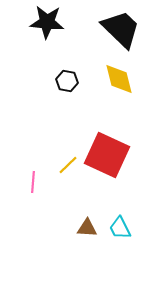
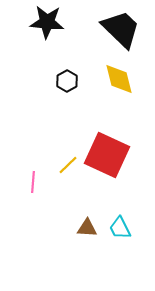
black hexagon: rotated 20 degrees clockwise
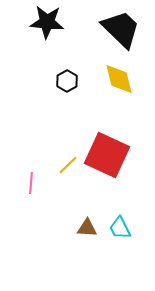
pink line: moved 2 px left, 1 px down
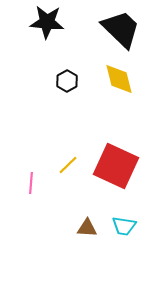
red square: moved 9 px right, 11 px down
cyan trapezoid: moved 4 px right, 2 px up; rotated 55 degrees counterclockwise
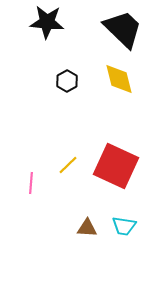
black trapezoid: moved 2 px right
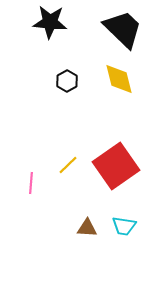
black star: moved 3 px right
red square: rotated 30 degrees clockwise
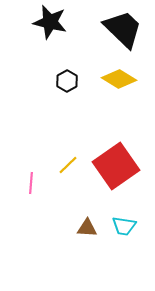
black star: rotated 8 degrees clockwise
yellow diamond: rotated 44 degrees counterclockwise
